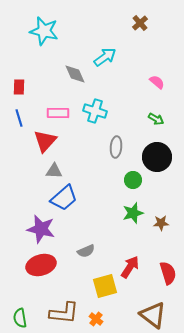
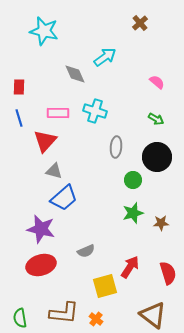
gray triangle: rotated 12 degrees clockwise
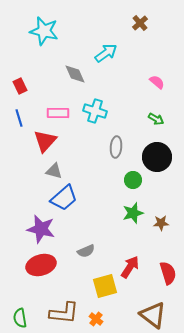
cyan arrow: moved 1 px right, 4 px up
red rectangle: moved 1 px right, 1 px up; rotated 28 degrees counterclockwise
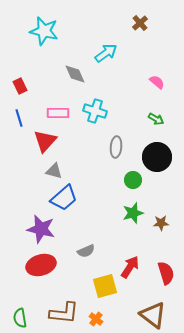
red semicircle: moved 2 px left
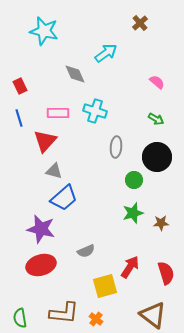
green circle: moved 1 px right
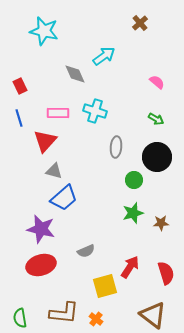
cyan arrow: moved 2 px left, 3 px down
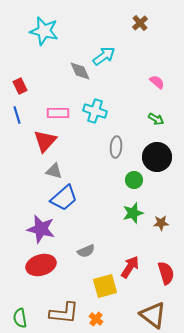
gray diamond: moved 5 px right, 3 px up
blue line: moved 2 px left, 3 px up
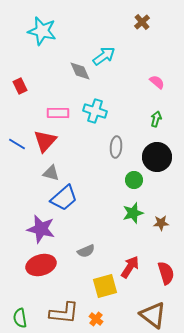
brown cross: moved 2 px right, 1 px up
cyan star: moved 2 px left
blue line: moved 29 px down; rotated 42 degrees counterclockwise
green arrow: rotated 105 degrees counterclockwise
gray triangle: moved 3 px left, 2 px down
